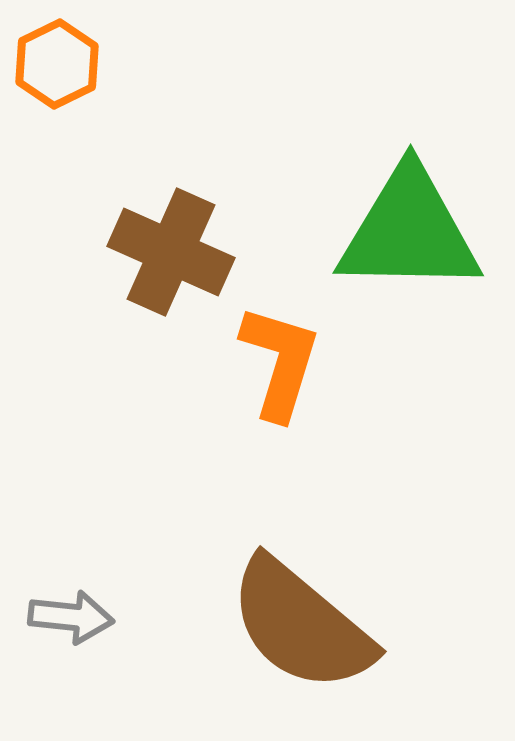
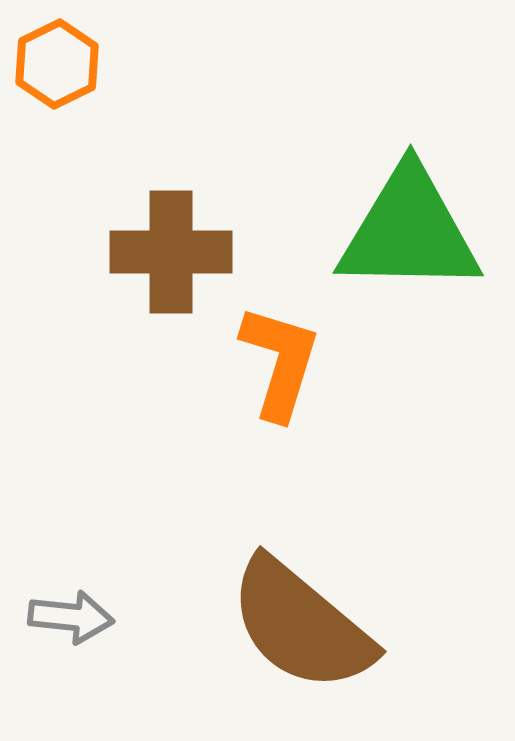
brown cross: rotated 24 degrees counterclockwise
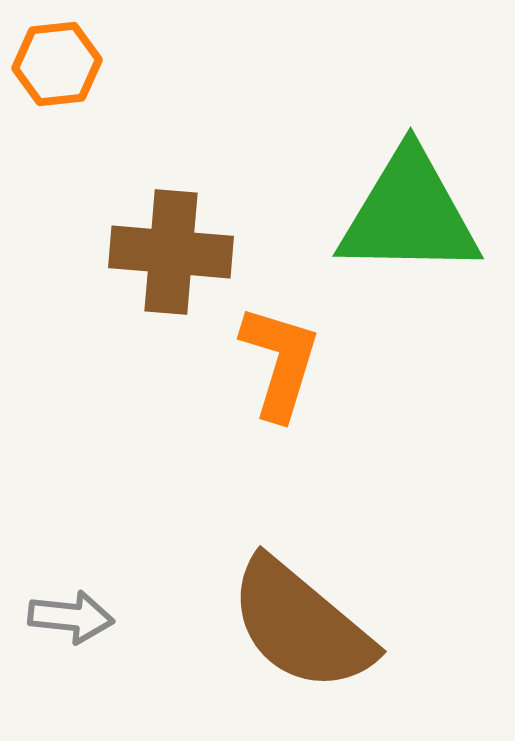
orange hexagon: rotated 20 degrees clockwise
green triangle: moved 17 px up
brown cross: rotated 5 degrees clockwise
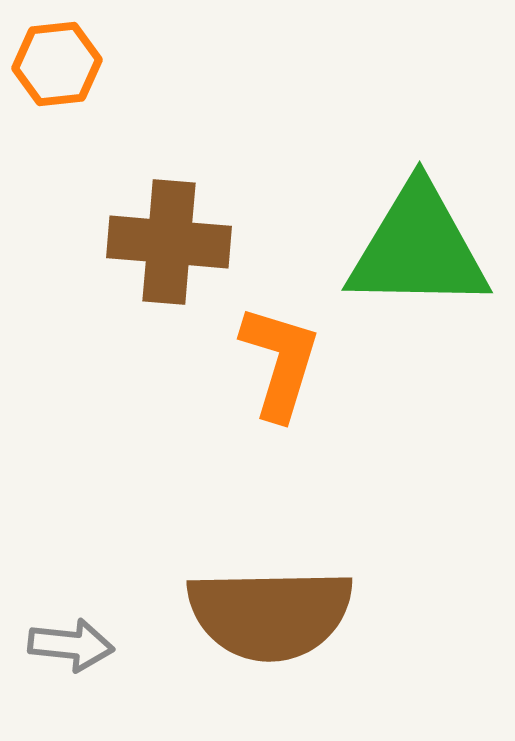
green triangle: moved 9 px right, 34 px down
brown cross: moved 2 px left, 10 px up
gray arrow: moved 28 px down
brown semicircle: moved 31 px left, 11 px up; rotated 41 degrees counterclockwise
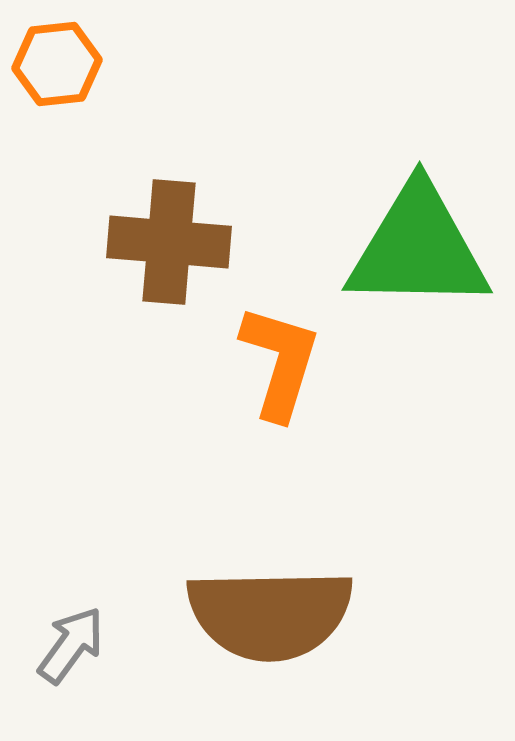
gray arrow: rotated 60 degrees counterclockwise
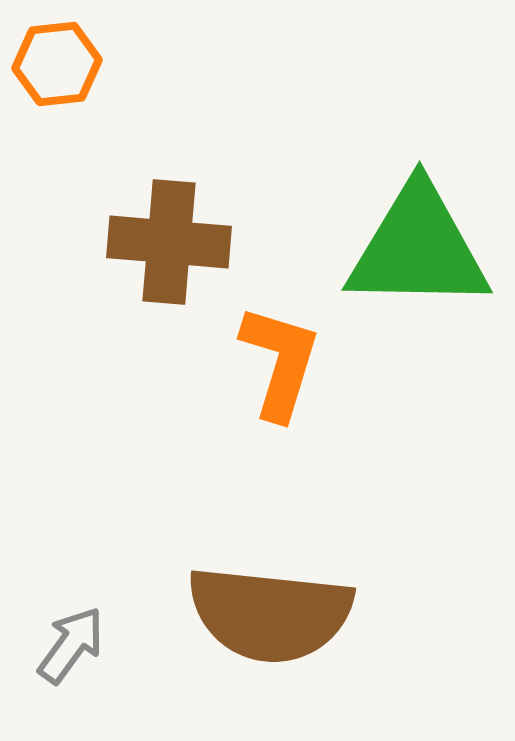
brown semicircle: rotated 7 degrees clockwise
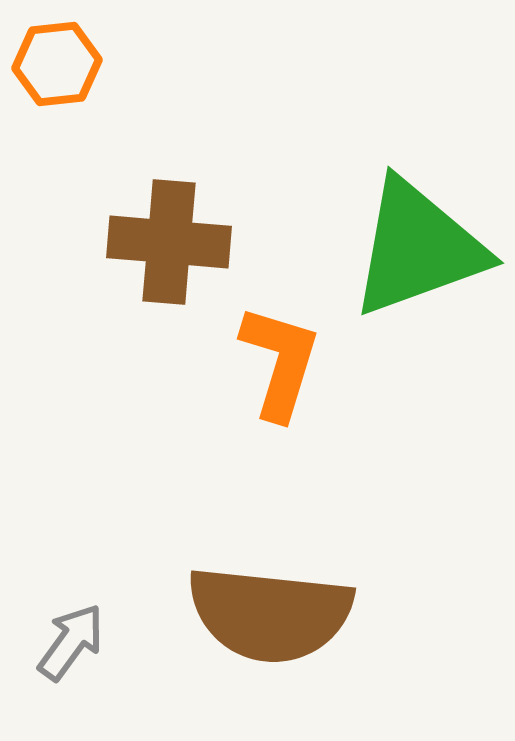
green triangle: rotated 21 degrees counterclockwise
gray arrow: moved 3 px up
